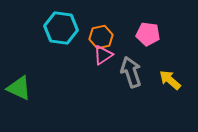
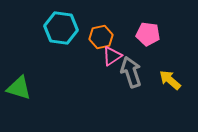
pink triangle: moved 9 px right, 1 px down
green triangle: rotated 8 degrees counterclockwise
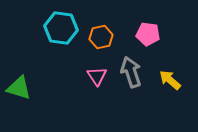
pink triangle: moved 15 px left, 20 px down; rotated 30 degrees counterclockwise
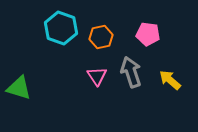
cyan hexagon: rotated 12 degrees clockwise
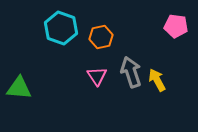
pink pentagon: moved 28 px right, 8 px up
yellow arrow: moved 13 px left; rotated 20 degrees clockwise
green triangle: rotated 12 degrees counterclockwise
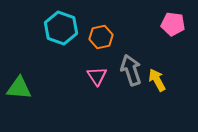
pink pentagon: moved 3 px left, 2 px up
gray arrow: moved 2 px up
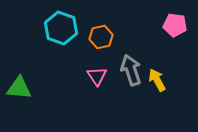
pink pentagon: moved 2 px right, 1 px down
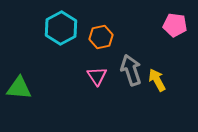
cyan hexagon: rotated 12 degrees clockwise
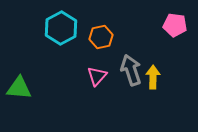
pink triangle: rotated 15 degrees clockwise
yellow arrow: moved 4 px left, 3 px up; rotated 30 degrees clockwise
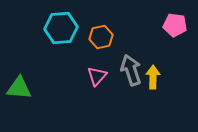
cyan hexagon: rotated 24 degrees clockwise
